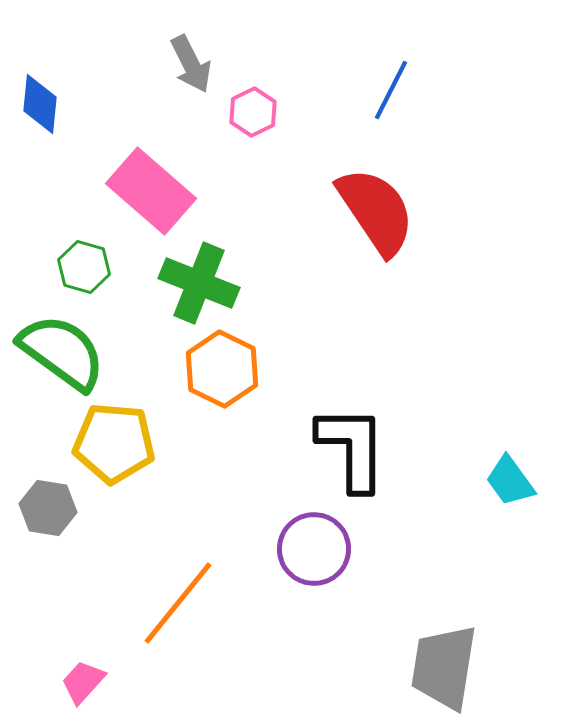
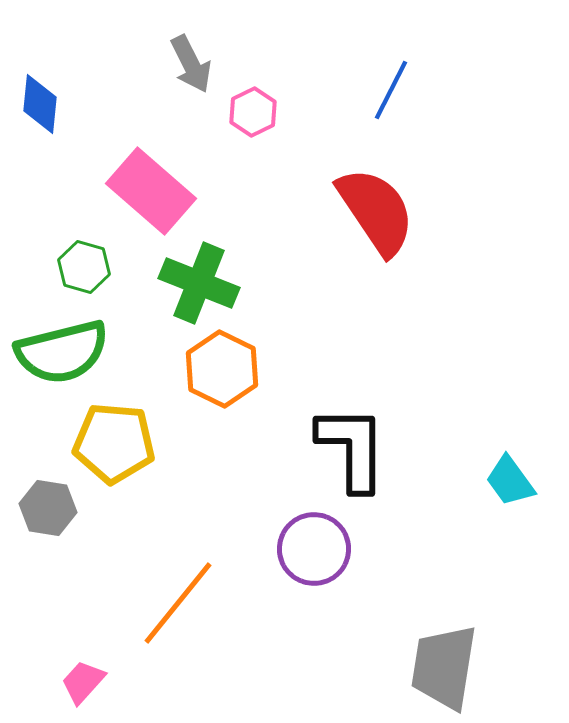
green semicircle: rotated 130 degrees clockwise
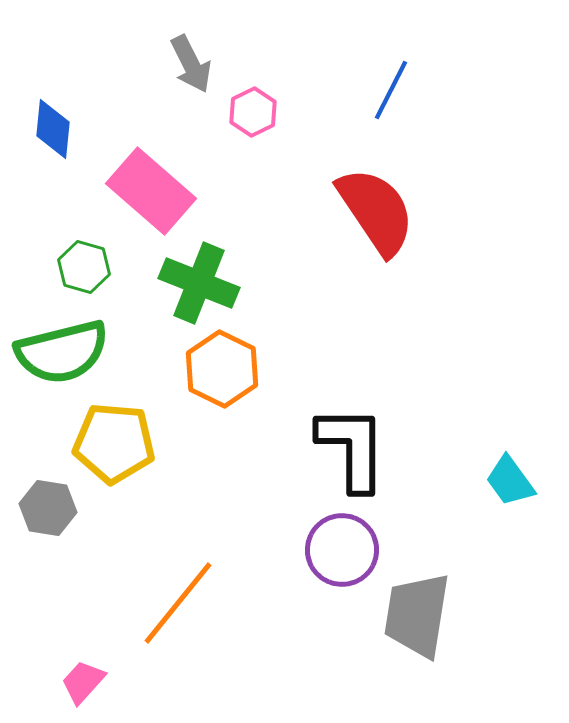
blue diamond: moved 13 px right, 25 px down
purple circle: moved 28 px right, 1 px down
gray trapezoid: moved 27 px left, 52 px up
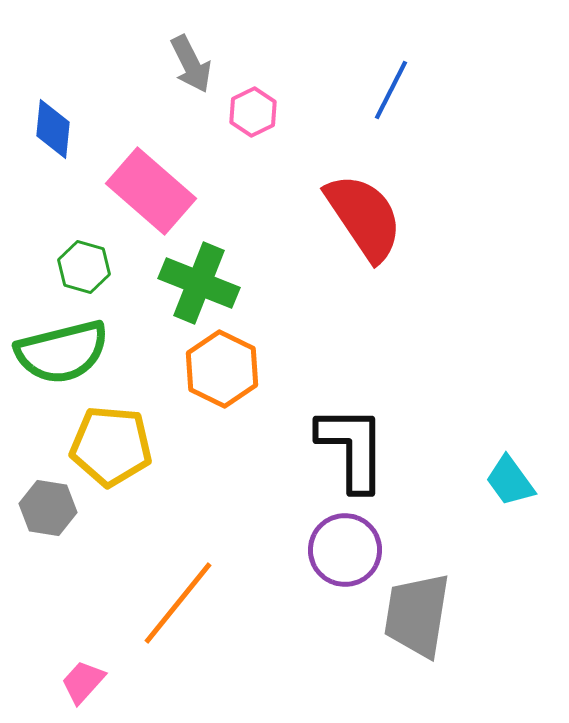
red semicircle: moved 12 px left, 6 px down
yellow pentagon: moved 3 px left, 3 px down
purple circle: moved 3 px right
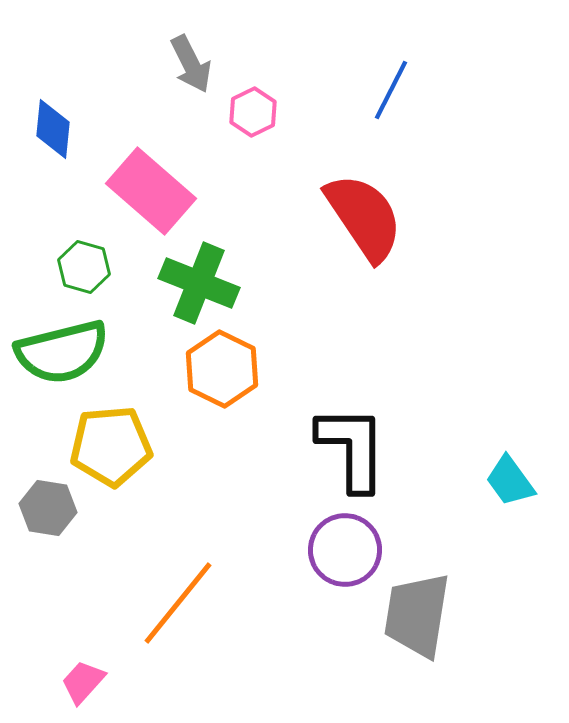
yellow pentagon: rotated 10 degrees counterclockwise
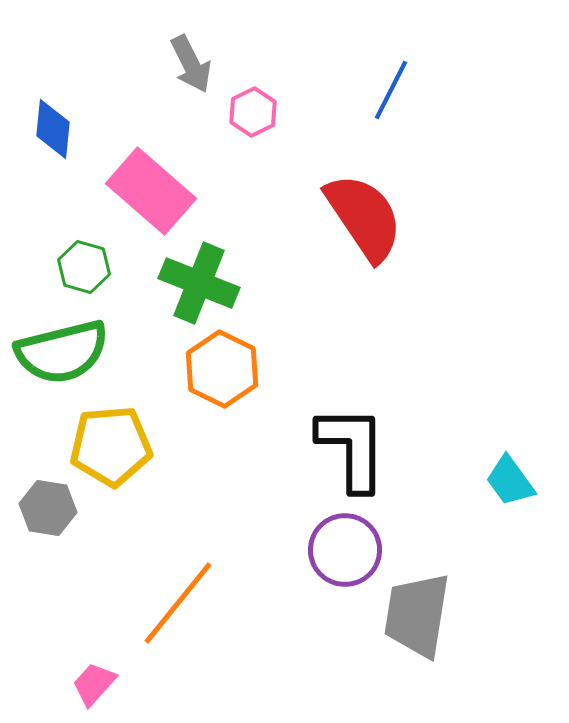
pink trapezoid: moved 11 px right, 2 px down
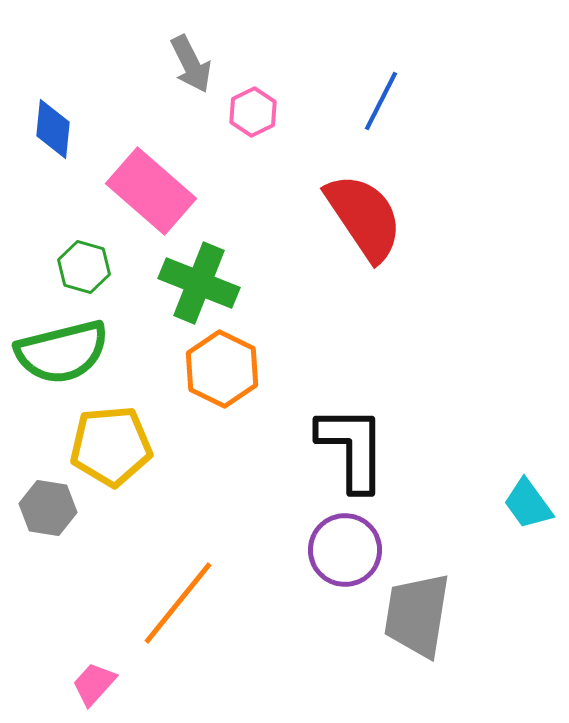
blue line: moved 10 px left, 11 px down
cyan trapezoid: moved 18 px right, 23 px down
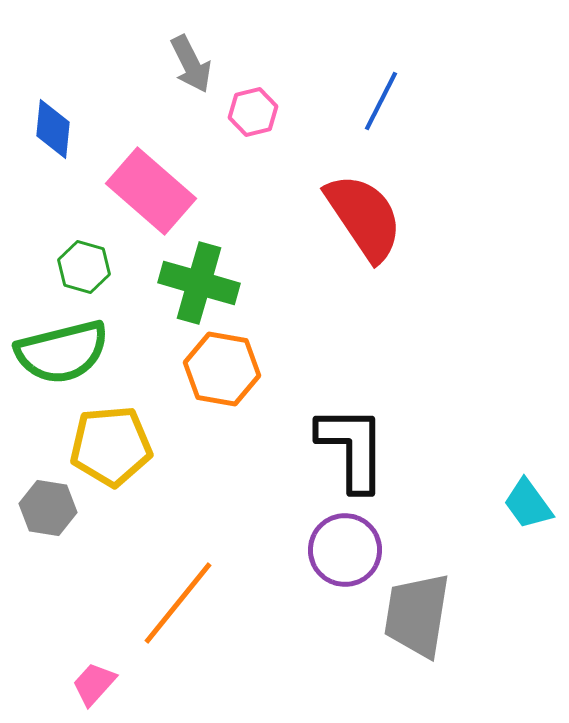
pink hexagon: rotated 12 degrees clockwise
green cross: rotated 6 degrees counterclockwise
orange hexagon: rotated 16 degrees counterclockwise
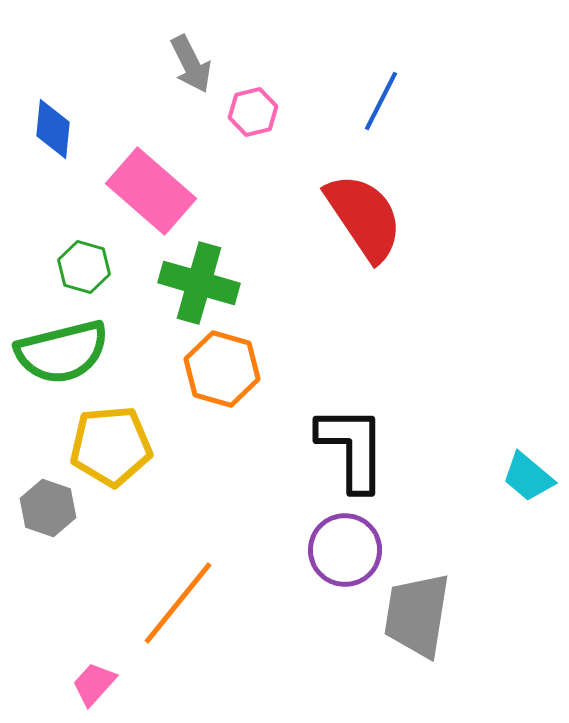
orange hexagon: rotated 6 degrees clockwise
cyan trapezoid: moved 27 px up; rotated 14 degrees counterclockwise
gray hexagon: rotated 10 degrees clockwise
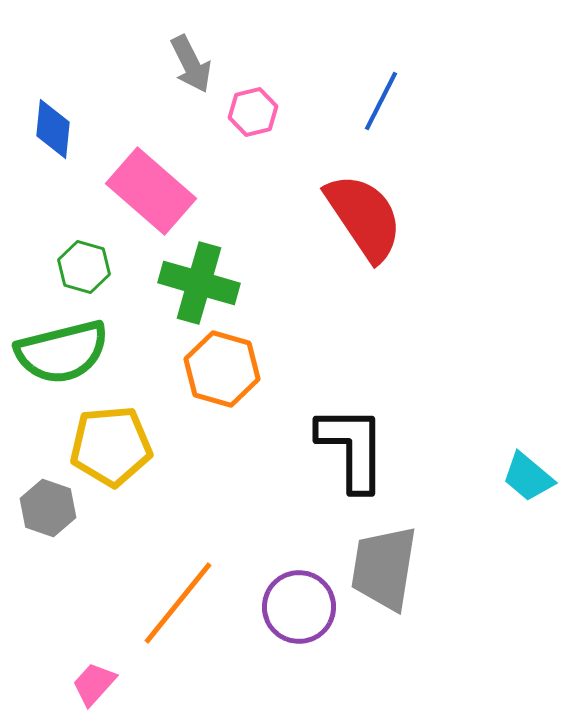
purple circle: moved 46 px left, 57 px down
gray trapezoid: moved 33 px left, 47 px up
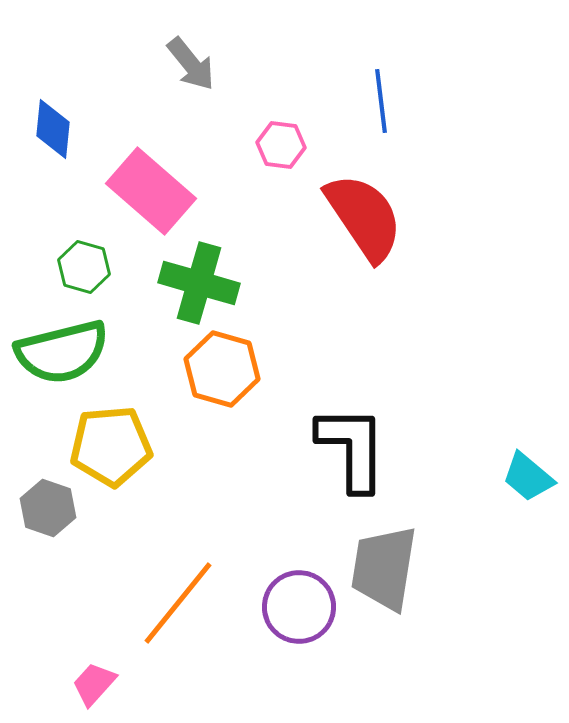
gray arrow: rotated 12 degrees counterclockwise
blue line: rotated 34 degrees counterclockwise
pink hexagon: moved 28 px right, 33 px down; rotated 21 degrees clockwise
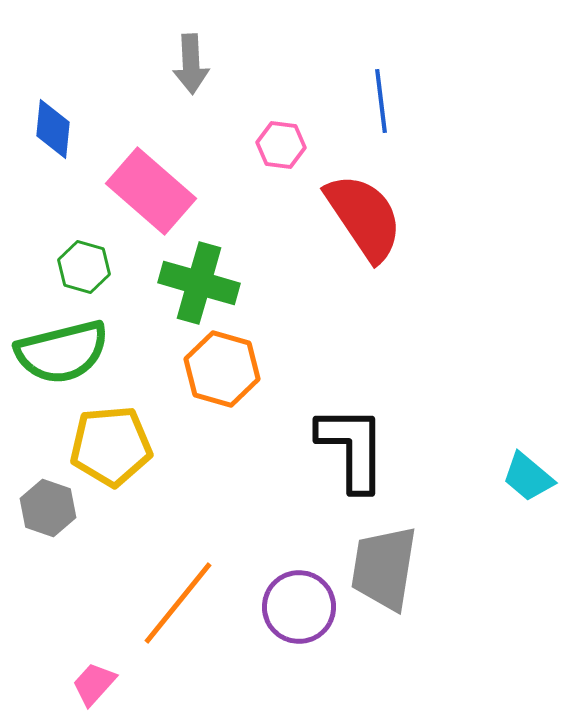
gray arrow: rotated 36 degrees clockwise
